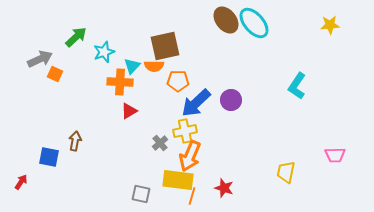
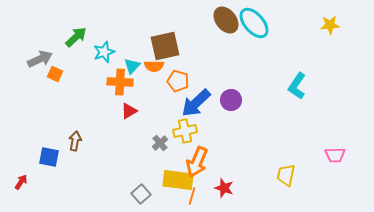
orange pentagon: rotated 15 degrees clockwise
orange arrow: moved 7 px right, 6 px down
yellow trapezoid: moved 3 px down
gray square: rotated 36 degrees clockwise
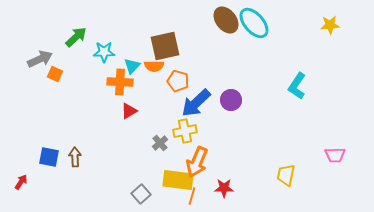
cyan star: rotated 20 degrees clockwise
brown arrow: moved 16 px down; rotated 12 degrees counterclockwise
red star: rotated 18 degrees counterclockwise
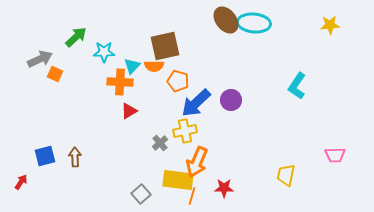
cyan ellipse: rotated 44 degrees counterclockwise
blue square: moved 4 px left, 1 px up; rotated 25 degrees counterclockwise
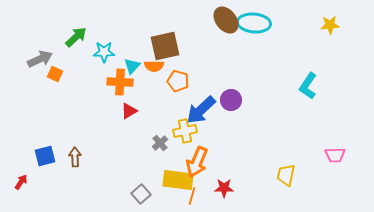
cyan L-shape: moved 11 px right
blue arrow: moved 5 px right, 7 px down
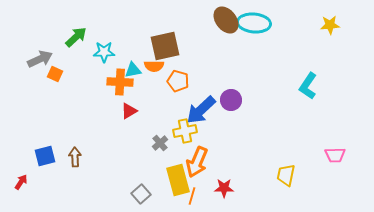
cyan triangle: moved 1 px right, 4 px down; rotated 36 degrees clockwise
yellow rectangle: rotated 68 degrees clockwise
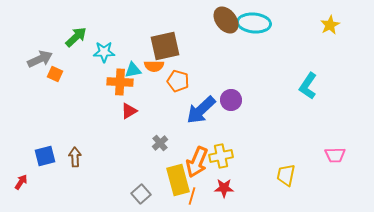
yellow star: rotated 24 degrees counterclockwise
yellow cross: moved 36 px right, 25 px down
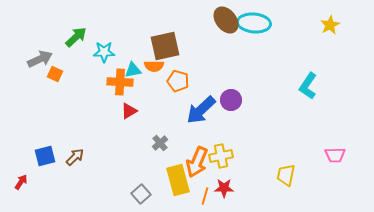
brown arrow: rotated 48 degrees clockwise
orange line: moved 13 px right
